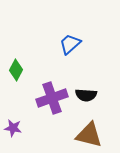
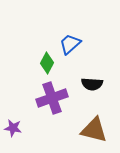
green diamond: moved 31 px right, 7 px up
black semicircle: moved 6 px right, 11 px up
brown triangle: moved 5 px right, 5 px up
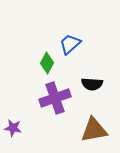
purple cross: moved 3 px right
brown triangle: rotated 24 degrees counterclockwise
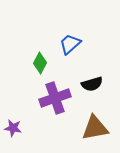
green diamond: moved 7 px left
black semicircle: rotated 20 degrees counterclockwise
brown triangle: moved 1 px right, 2 px up
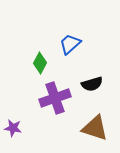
brown triangle: rotated 28 degrees clockwise
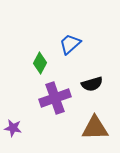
brown triangle: rotated 20 degrees counterclockwise
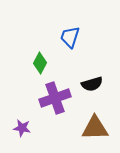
blue trapezoid: moved 7 px up; rotated 30 degrees counterclockwise
purple star: moved 9 px right
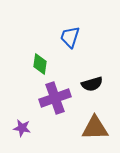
green diamond: moved 1 px down; rotated 20 degrees counterclockwise
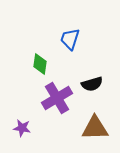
blue trapezoid: moved 2 px down
purple cross: moved 2 px right; rotated 12 degrees counterclockwise
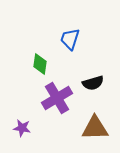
black semicircle: moved 1 px right, 1 px up
